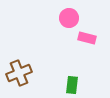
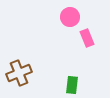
pink circle: moved 1 px right, 1 px up
pink rectangle: rotated 54 degrees clockwise
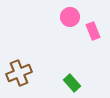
pink rectangle: moved 6 px right, 7 px up
green rectangle: moved 2 px up; rotated 48 degrees counterclockwise
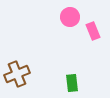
brown cross: moved 2 px left, 1 px down
green rectangle: rotated 36 degrees clockwise
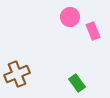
green rectangle: moved 5 px right; rotated 30 degrees counterclockwise
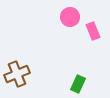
green rectangle: moved 1 px right, 1 px down; rotated 60 degrees clockwise
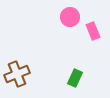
green rectangle: moved 3 px left, 6 px up
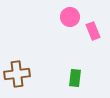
brown cross: rotated 15 degrees clockwise
green rectangle: rotated 18 degrees counterclockwise
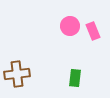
pink circle: moved 9 px down
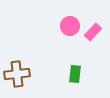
pink rectangle: moved 1 px down; rotated 66 degrees clockwise
green rectangle: moved 4 px up
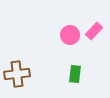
pink circle: moved 9 px down
pink rectangle: moved 1 px right, 1 px up
